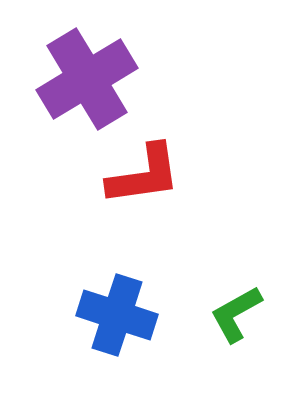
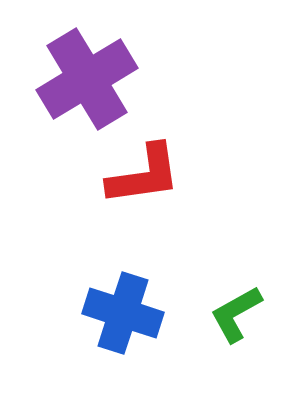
blue cross: moved 6 px right, 2 px up
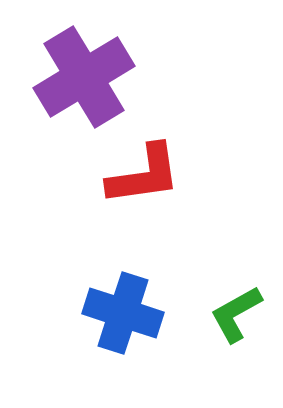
purple cross: moved 3 px left, 2 px up
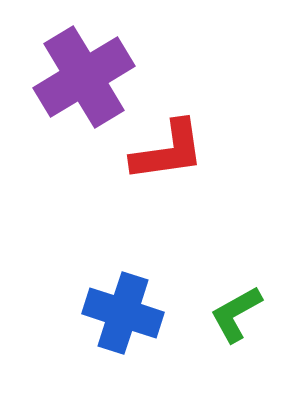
red L-shape: moved 24 px right, 24 px up
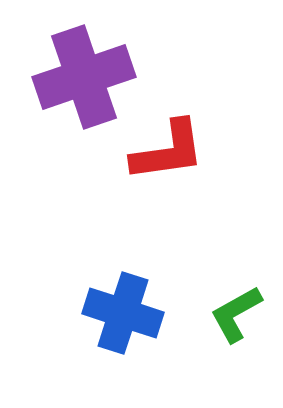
purple cross: rotated 12 degrees clockwise
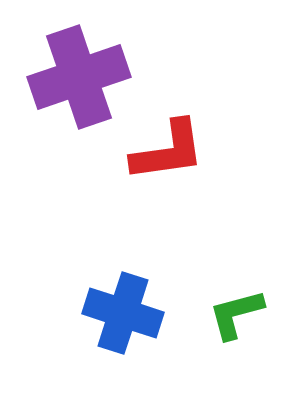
purple cross: moved 5 px left
green L-shape: rotated 14 degrees clockwise
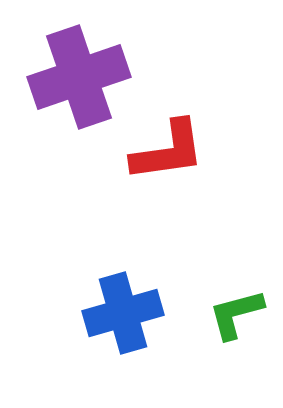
blue cross: rotated 34 degrees counterclockwise
